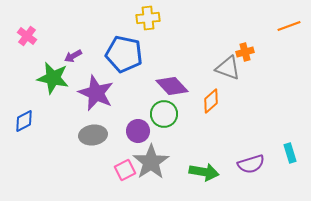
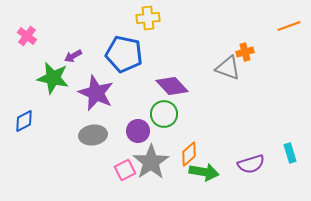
orange diamond: moved 22 px left, 53 px down
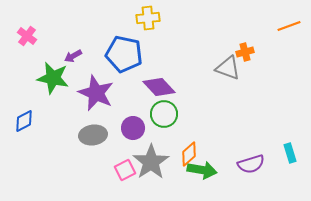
purple diamond: moved 13 px left, 1 px down
purple circle: moved 5 px left, 3 px up
green arrow: moved 2 px left, 2 px up
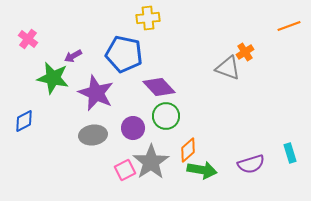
pink cross: moved 1 px right, 3 px down
orange cross: rotated 18 degrees counterclockwise
green circle: moved 2 px right, 2 px down
orange diamond: moved 1 px left, 4 px up
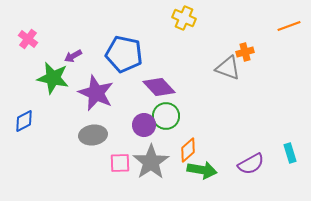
yellow cross: moved 36 px right; rotated 30 degrees clockwise
orange cross: rotated 18 degrees clockwise
purple circle: moved 11 px right, 3 px up
purple semicircle: rotated 12 degrees counterclockwise
pink square: moved 5 px left, 7 px up; rotated 25 degrees clockwise
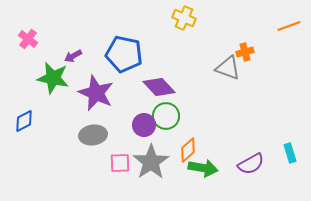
green arrow: moved 1 px right, 2 px up
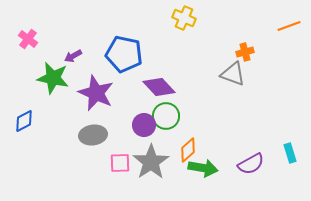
gray triangle: moved 5 px right, 6 px down
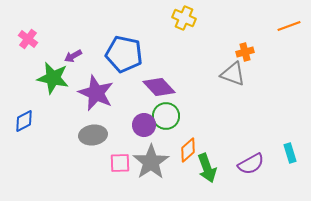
green arrow: moved 4 px right; rotated 60 degrees clockwise
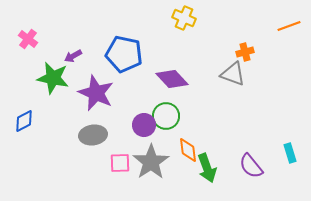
purple diamond: moved 13 px right, 8 px up
orange diamond: rotated 55 degrees counterclockwise
purple semicircle: moved 2 px down; rotated 80 degrees clockwise
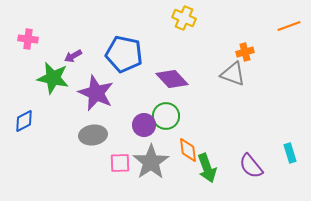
pink cross: rotated 30 degrees counterclockwise
